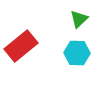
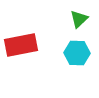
red rectangle: moved 1 px up; rotated 28 degrees clockwise
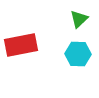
cyan hexagon: moved 1 px right, 1 px down
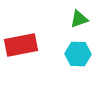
green triangle: rotated 24 degrees clockwise
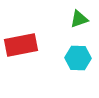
cyan hexagon: moved 4 px down
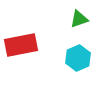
cyan hexagon: rotated 25 degrees counterclockwise
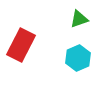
red rectangle: rotated 52 degrees counterclockwise
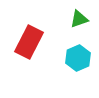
red rectangle: moved 8 px right, 3 px up
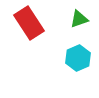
red rectangle: moved 19 px up; rotated 60 degrees counterclockwise
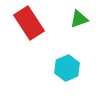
cyan hexagon: moved 11 px left, 10 px down
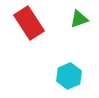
cyan hexagon: moved 2 px right, 8 px down
